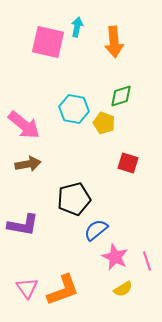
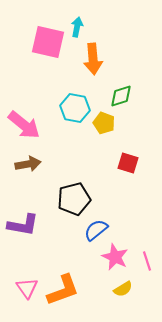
orange arrow: moved 21 px left, 17 px down
cyan hexagon: moved 1 px right, 1 px up
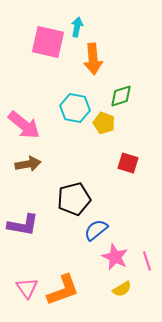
yellow semicircle: moved 1 px left
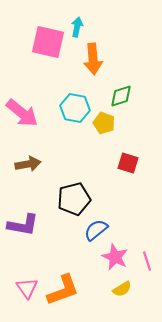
pink arrow: moved 2 px left, 12 px up
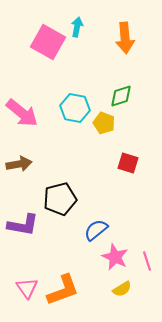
pink square: rotated 16 degrees clockwise
orange arrow: moved 32 px right, 21 px up
brown arrow: moved 9 px left
black pentagon: moved 14 px left
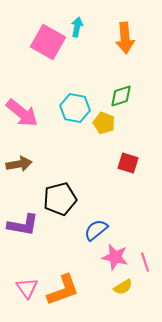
pink star: rotated 12 degrees counterclockwise
pink line: moved 2 px left, 1 px down
yellow semicircle: moved 1 px right, 2 px up
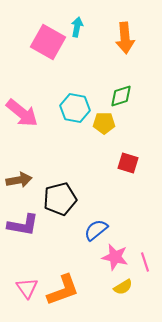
yellow pentagon: rotated 20 degrees counterclockwise
brown arrow: moved 16 px down
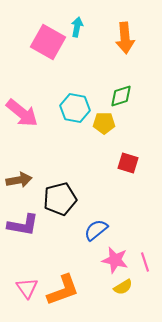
pink star: moved 3 px down
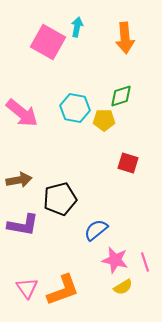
yellow pentagon: moved 3 px up
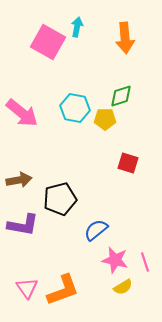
yellow pentagon: moved 1 px right, 1 px up
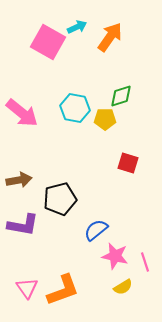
cyan arrow: rotated 54 degrees clockwise
orange arrow: moved 15 px left, 1 px up; rotated 140 degrees counterclockwise
pink star: moved 4 px up
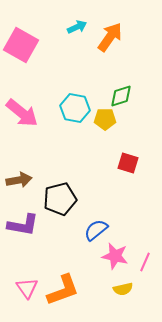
pink square: moved 27 px left, 3 px down
pink line: rotated 42 degrees clockwise
yellow semicircle: moved 2 px down; rotated 18 degrees clockwise
